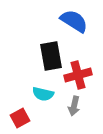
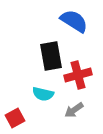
gray arrow: moved 4 px down; rotated 42 degrees clockwise
red square: moved 5 px left
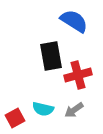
cyan semicircle: moved 15 px down
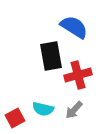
blue semicircle: moved 6 px down
gray arrow: rotated 12 degrees counterclockwise
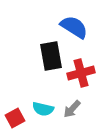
red cross: moved 3 px right, 2 px up
gray arrow: moved 2 px left, 1 px up
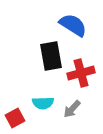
blue semicircle: moved 1 px left, 2 px up
cyan semicircle: moved 6 px up; rotated 15 degrees counterclockwise
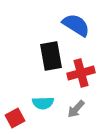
blue semicircle: moved 3 px right
gray arrow: moved 4 px right
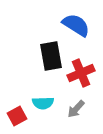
red cross: rotated 8 degrees counterclockwise
red square: moved 2 px right, 2 px up
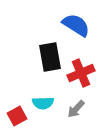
black rectangle: moved 1 px left, 1 px down
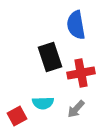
blue semicircle: rotated 132 degrees counterclockwise
black rectangle: rotated 8 degrees counterclockwise
red cross: rotated 12 degrees clockwise
